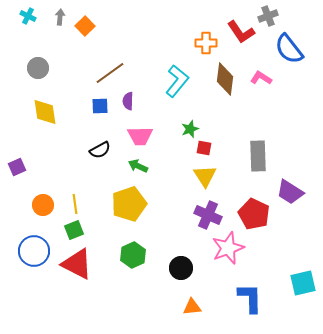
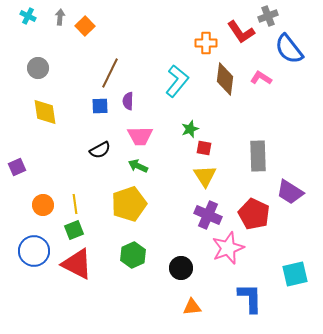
brown line: rotated 28 degrees counterclockwise
cyan square: moved 8 px left, 9 px up
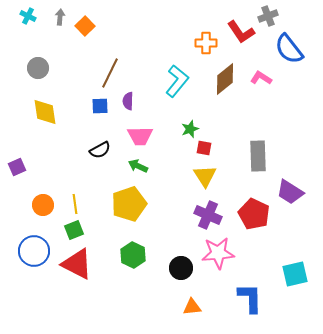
brown diamond: rotated 44 degrees clockwise
pink star: moved 10 px left, 5 px down; rotated 16 degrees clockwise
green hexagon: rotated 10 degrees counterclockwise
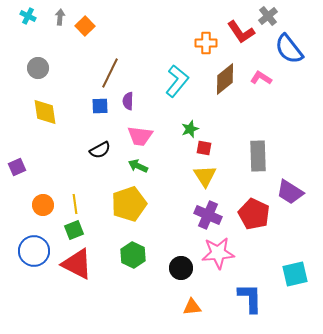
gray cross: rotated 18 degrees counterclockwise
pink trapezoid: rotated 8 degrees clockwise
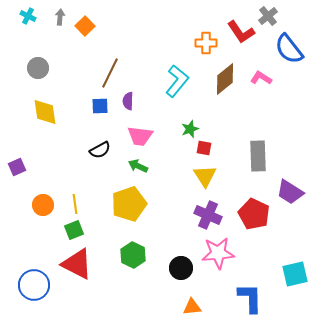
blue circle: moved 34 px down
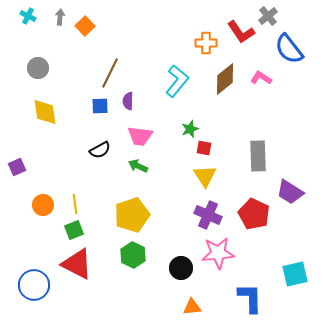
yellow pentagon: moved 3 px right, 11 px down
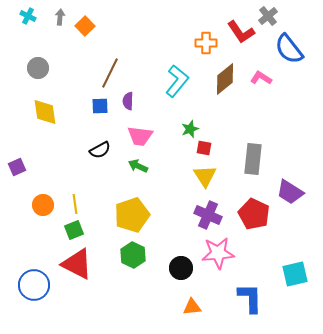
gray rectangle: moved 5 px left, 3 px down; rotated 8 degrees clockwise
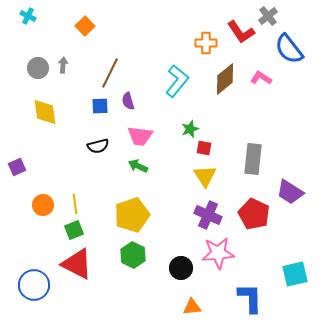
gray arrow: moved 3 px right, 48 px down
purple semicircle: rotated 18 degrees counterclockwise
black semicircle: moved 2 px left, 4 px up; rotated 15 degrees clockwise
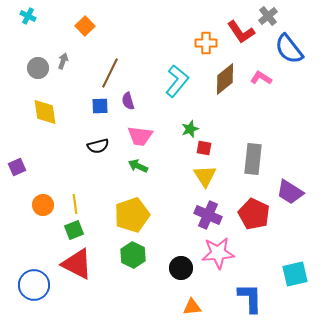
gray arrow: moved 4 px up; rotated 14 degrees clockwise
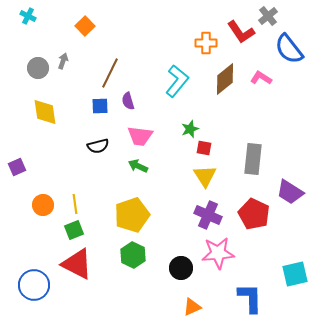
orange triangle: rotated 18 degrees counterclockwise
